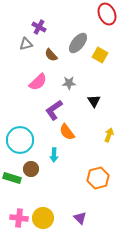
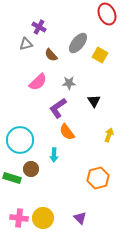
purple L-shape: moved 4 px right, 2 px up
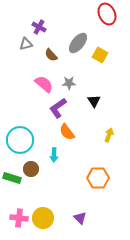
pink semicircle: moved 6 px right, 2 px down; rotated 96 degrees counterclockwise
orange hexagon: rotated 15 degrees clockwise
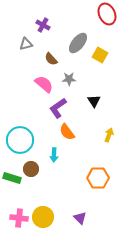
purple cross: moved 4 px right, 2 px up
brown semicircle: moved 4 px down
gray star: moved 4 px up
yellow circle: moved 1 px up
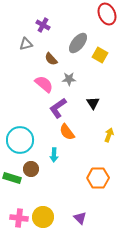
black triangle: moved 1 px left, 2 px down
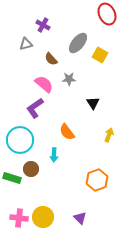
purple L-shape: moved 23 px left
orange hexagon: moved 1 px left, 2 px down; rotated 20 degrees counterclockwise
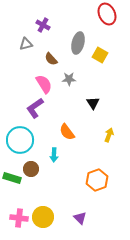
gray ellipse: rotated 25 degrees counterclockwise
pink semicircle: rotated 18 degrees clockwise
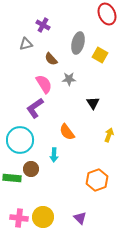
green rectangle: rotated 12 degrees counterclockwise
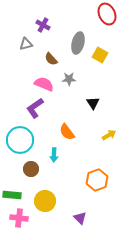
pink semicircle: rotated 36 degrees counterclockwise
yellow arrow: rotated 40 degrees clockwise
green rectangle: moved 17 px down
yellow circle: moved 2 px right, 16 px up
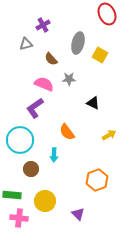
purple cross: rotated 32 degrees clockwise
black triangle: rotated 32 degrees counterclockwise
purple triangle: moved 2 px left, 4 px up
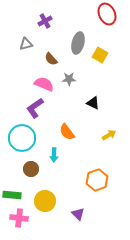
purple cross: moved 2 px right, 4 px up
cyan circle: moved 2 px right, 2 px up
